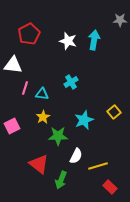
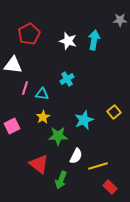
cyan cross: moved 4 px left, 3 px up
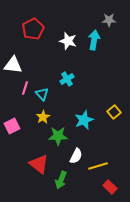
gray star: moved 11 px left
red pentagon: moved 4 px right, 5 px up
cyan triangle: rotated 40 degrees clockwise
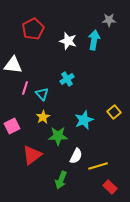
red triangle: moved 7 px left, 9 px up; rotated 45 degrees clockwise
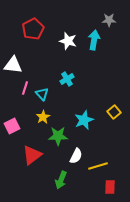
red rectangle: rotated 48 degrees clockwise
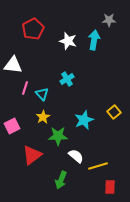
white semicircle: rotated 77 degrees counterclockwise
